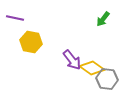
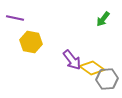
gray hexagon: rotated 10 degrees counterclockwise
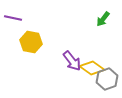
purple line: moved 2 px left
purple arrow: moved 1 px down
gray hexagon: rotated 15 degrees counterclockwise
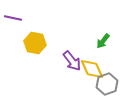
green arrow: moved 22 px down
yellow hexagon: moved 4 px right, 1 px down
yellow diamond: moved 1 px down; rotated 30 degrees clockwise
gray hexagon: moved 5 px down
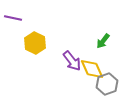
yellow hexagon: rotated 15 degrees clockwise
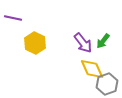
purple arrow: moved 11 px right, 18 px up
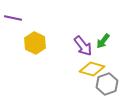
purple arrow: moved 3 px down
yellow diamond: rotated 50 degrees counterclockwise
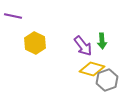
purple line: moved 2 px up
green arrow: moved 1 px left; rotated 42 degrees counterclockwise
gray hexagon: moved 4 px up
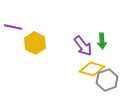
purple line: moved 11 px down
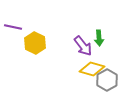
green arrow: moved 3 px left, 3 px up
gray hexagon: rotated 10 degrees counterclockwise
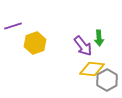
purple line: moved 1 px up; rotated 30 degrees counterclockwise
yellow hexagon: rotated 15 degrees clockwise
yellow diamond: rotated 10 degrees counterclockwise
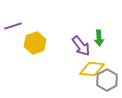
purple arrow: moved 2 px left
